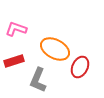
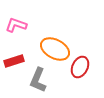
pink L-shape: moved 4 px up
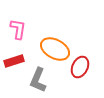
pink L-shape: moved 2 px right, 4 px down; rotated 80 degrees clockwise
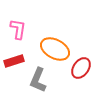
red ellipse: moved 1 px right, 1 px down; rotated 10 degrees clockwise
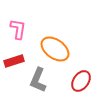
orange ellipse: rotated 8 degrees clockwise
red ellipse: moved 13 px down
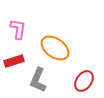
orange ellipse: moved 1 px up
red ellipse: moved 3 px right
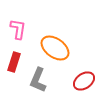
red rectangle: moved 1 px down; rotated 54 degrees counterclockwise
red ellipse: rotated 20 degrees clockwise
